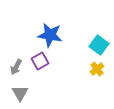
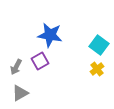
gray triangle: rotated 30 degrees clockwise
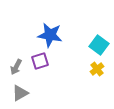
purple square: rotated 12 degrees clockwise
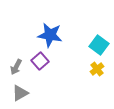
purple square: rotated 24 degrees counterclockwise
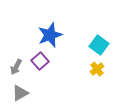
blue star: rotated 30 degrees counterclockwise
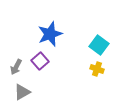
blue star: moved 1 px up
yellow cross: rotated 32 degrees counterclockwise
gray triangle: moved 2 px right, 1 px up
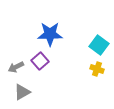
blue star: rotated 20 degrees clockwise
gray arrow: rotated 35 degrees clockwise
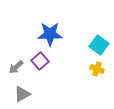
gray arrow: rotated 14 degrees counterclockwise
gray triangle: moved 2 px down
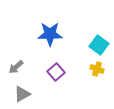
purple square: moved 16 px right, 11 px down
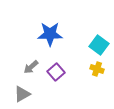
gray arrow: moved 15 px right
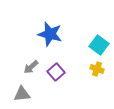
blue star: rotated 15 degrees clockwise
gray triangle: rotated 24 degrees clockwise
